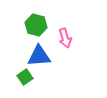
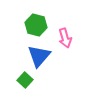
blue triangle: rotated 45 degrees counterclockwise
green square: moved 3 px down; rotated 14 degrees counterclockwise
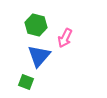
pink arrow: rotated 42 degrees clockwise
green square: moved 1 px right, 2 px down; rotated 21 degrees counterclockwise
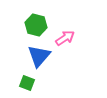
pink arrow: rotated 150 degrees counterclockwise
green square: moved 1 px right, 1 px down
